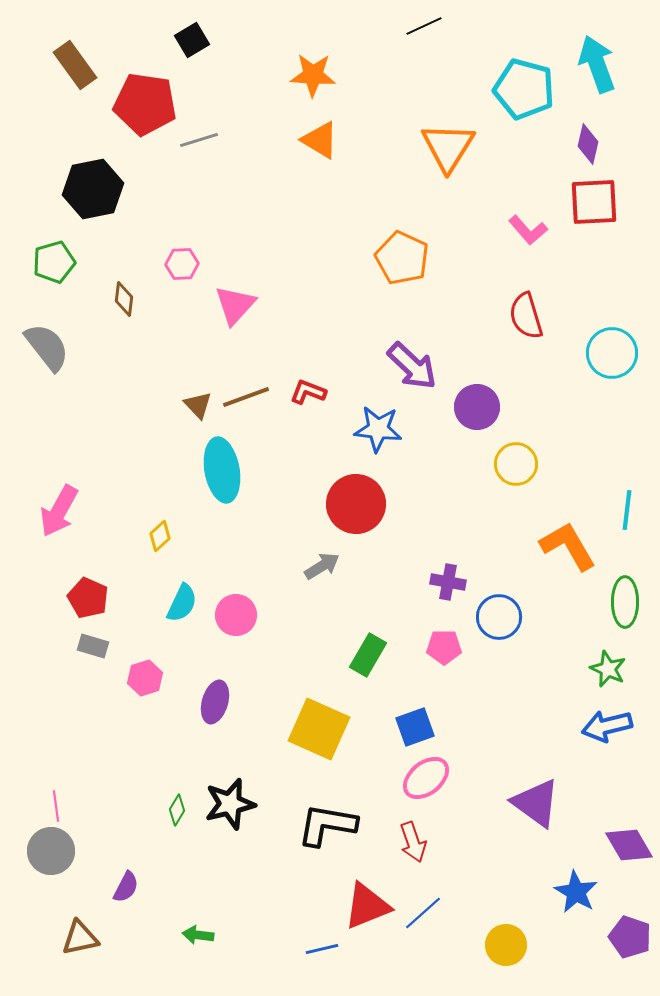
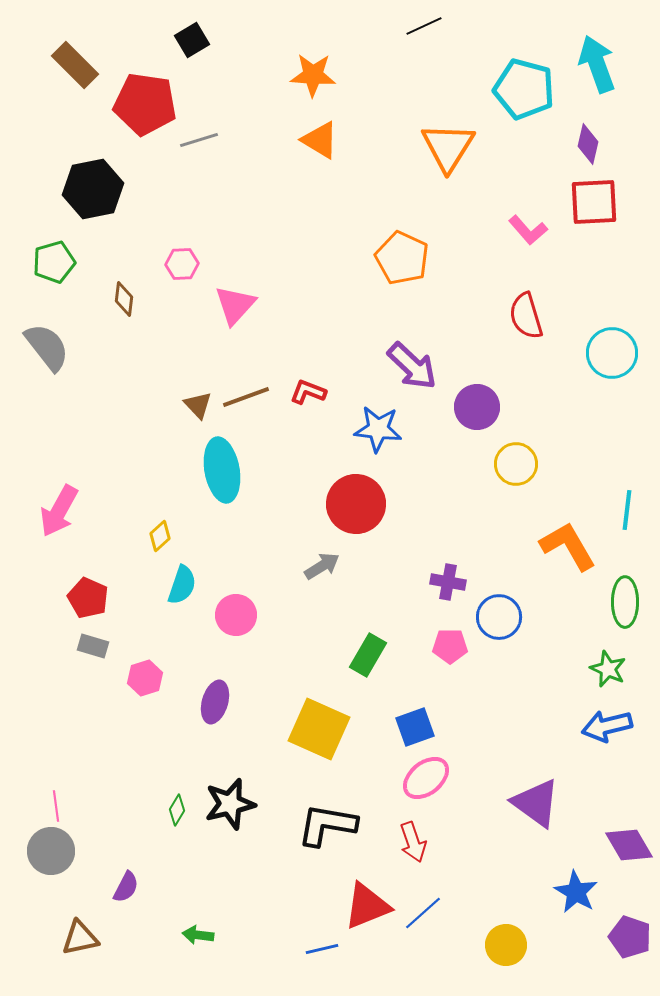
brown rectangle at (75, 65): rotated 9 degrees counterclockwise
cyan semicircle at (182, 603): moved 18 px up; rotated 6 degrees counterclockwise
pink pentagon at (444, 647): moved 6 px right, 1 px up
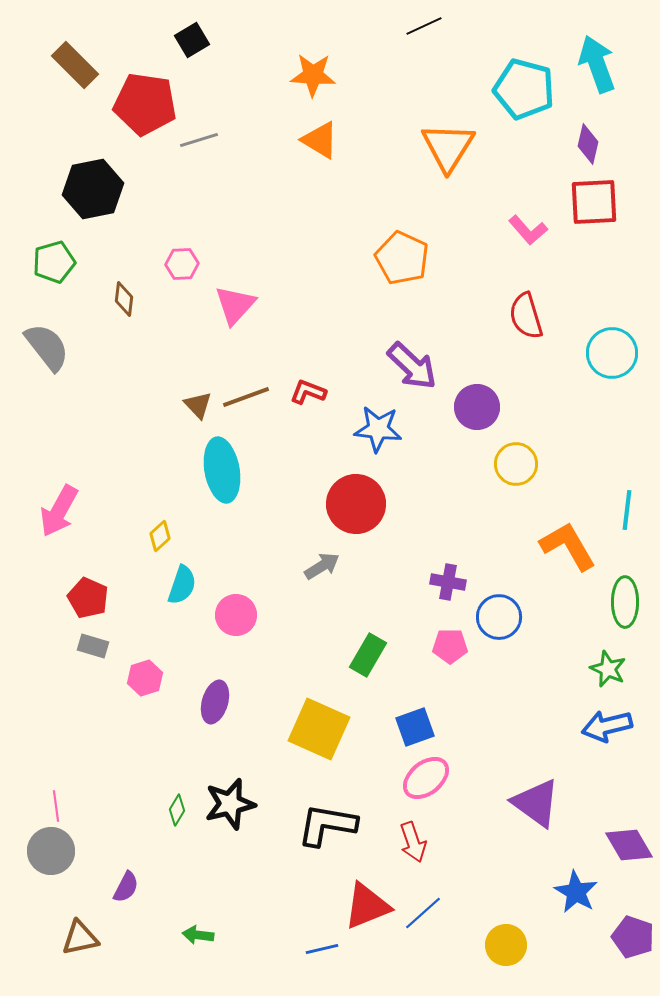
purple pentagon at (630, 937): moved 3 px right
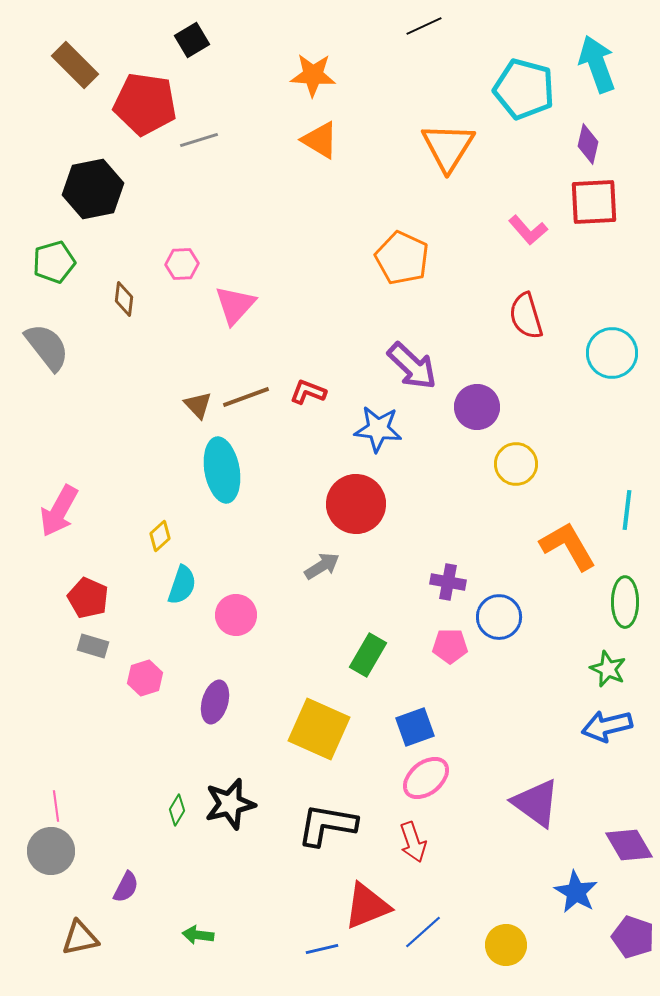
blue line at (423, 913): moved 19 px down
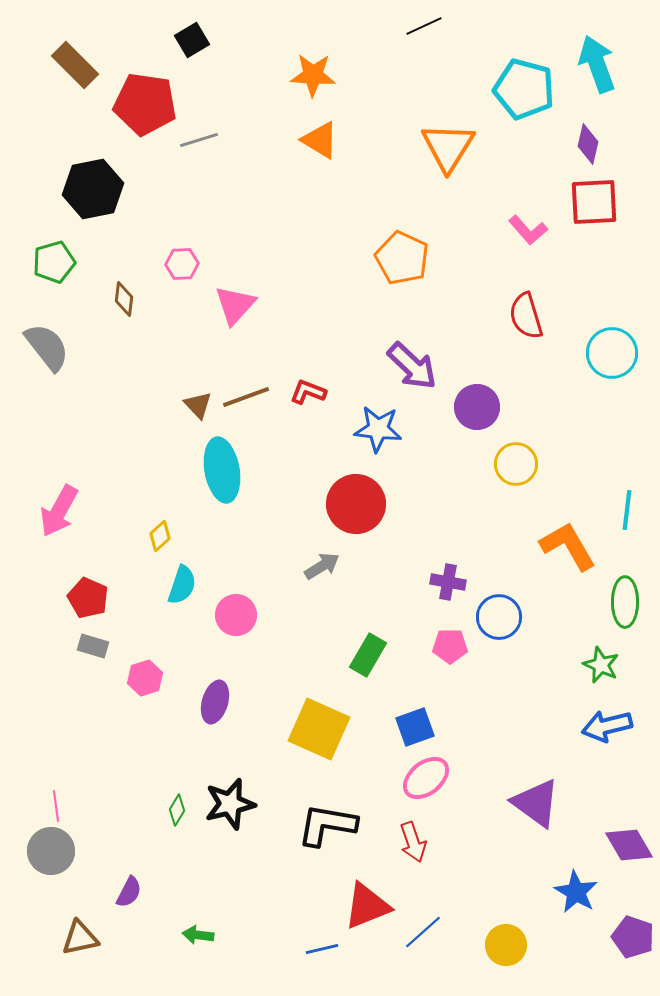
green star at (608, 669): moved 7 px left, 4 px up
purple semicircle at (126, 887): moved 3 px right, 5 px down
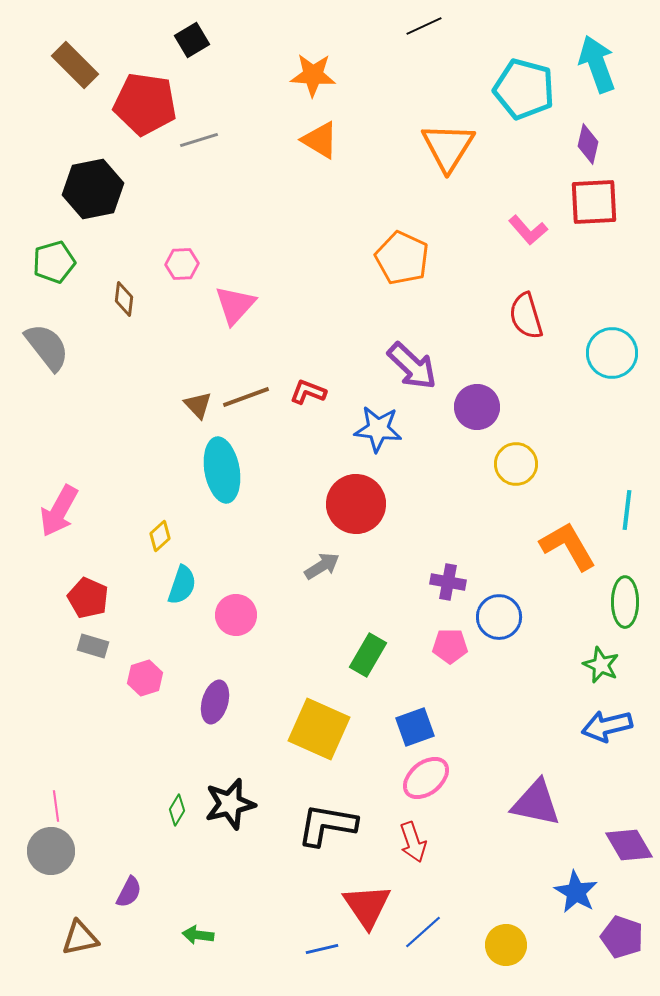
purple triangle at (536, 803): rotated 24 degrees counterclockwise
red triangle at (367, 906): rotated 42 degrees counterclockwise
purple pentagon at (633, 937): moved 11 px left
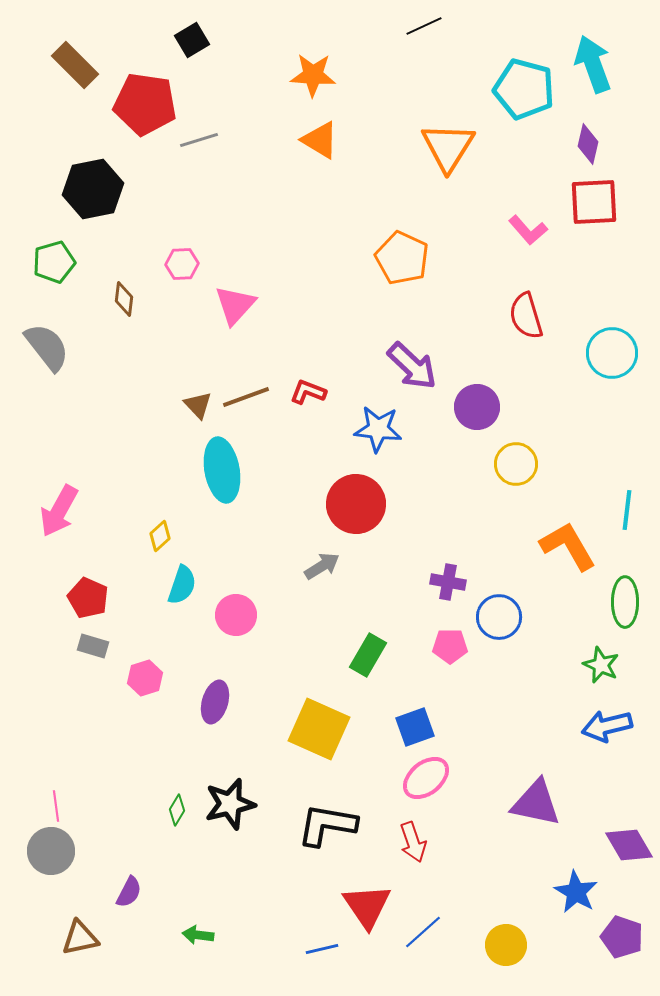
cyan arrow at (597, 64): moved 4 px left
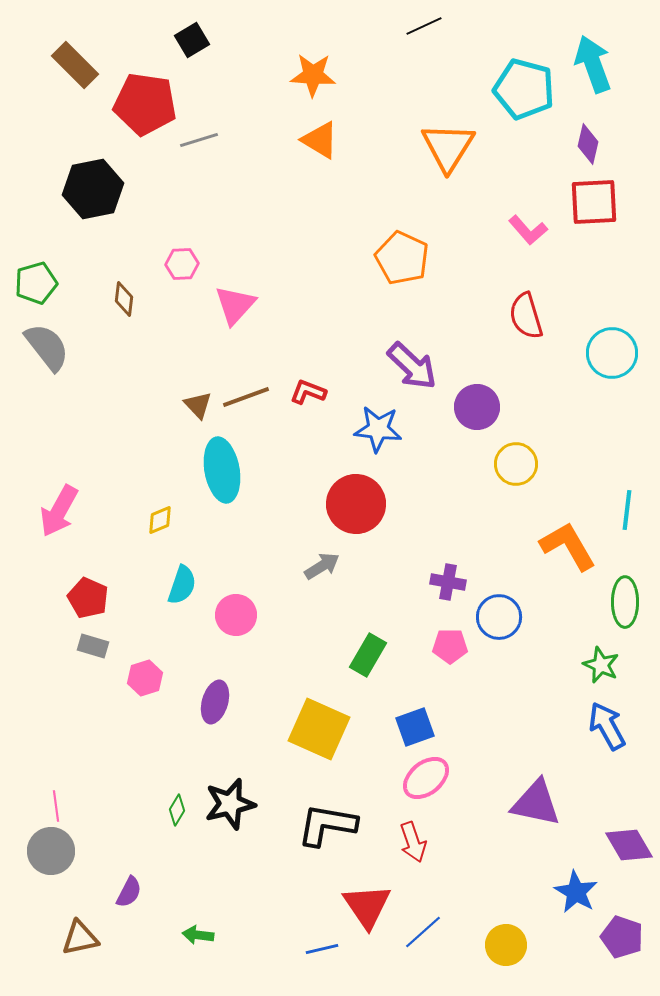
green pentagon at (54, 262): moved 18 px left, 21 px down
yellow diamond at (160, 536): moved 16 px up; rotated 20 degrees clockwise
blue arrow at (607, 726): rotated 75 degrees clockwise
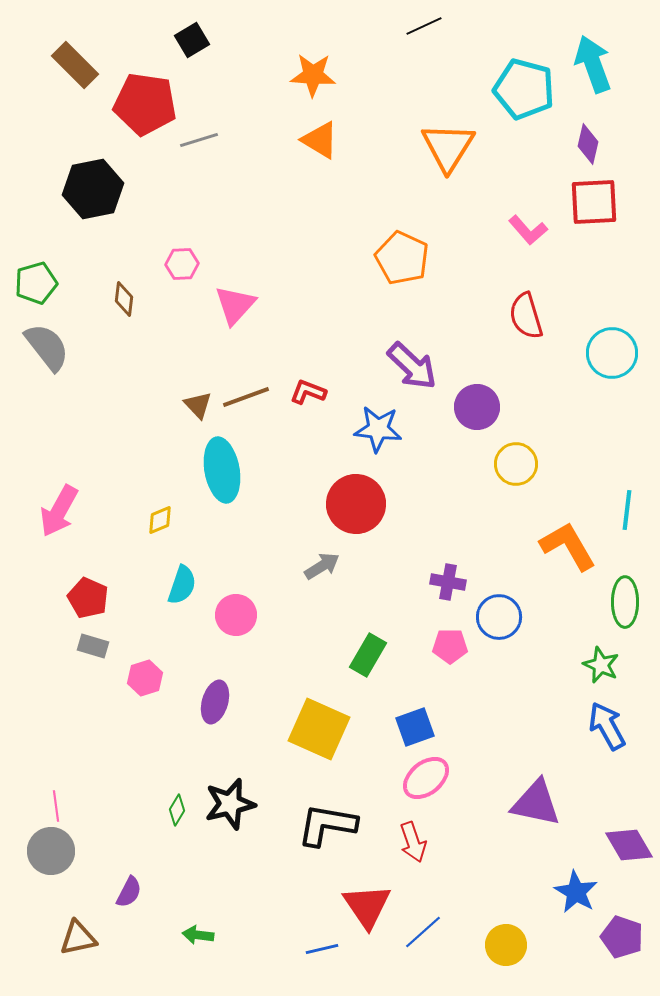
brown triangle at (80, 938): moved 2 px left
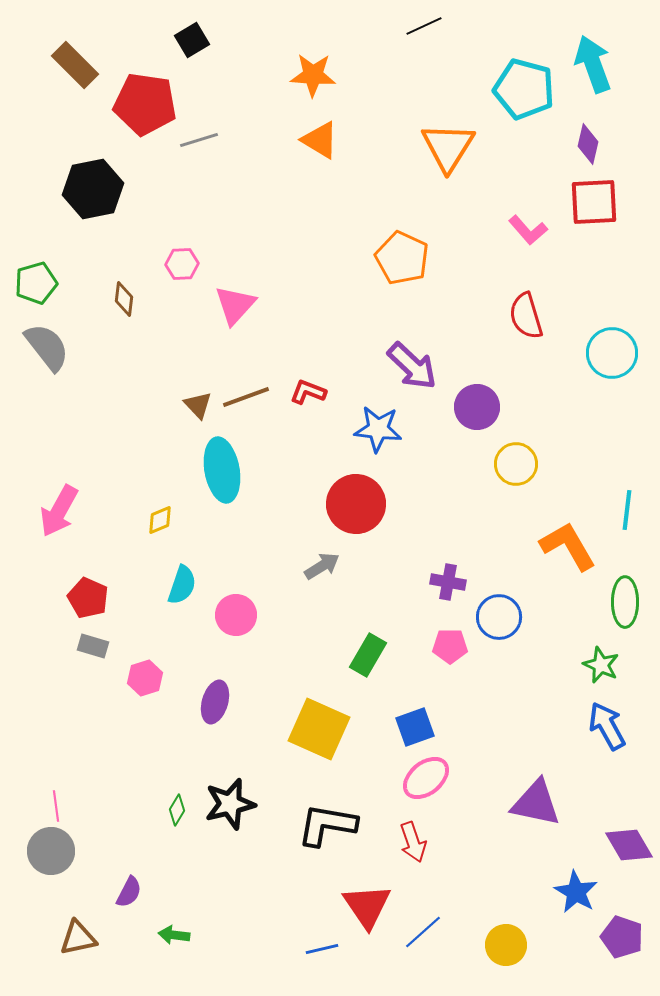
green arrow at (198, 935): moved 24 px left
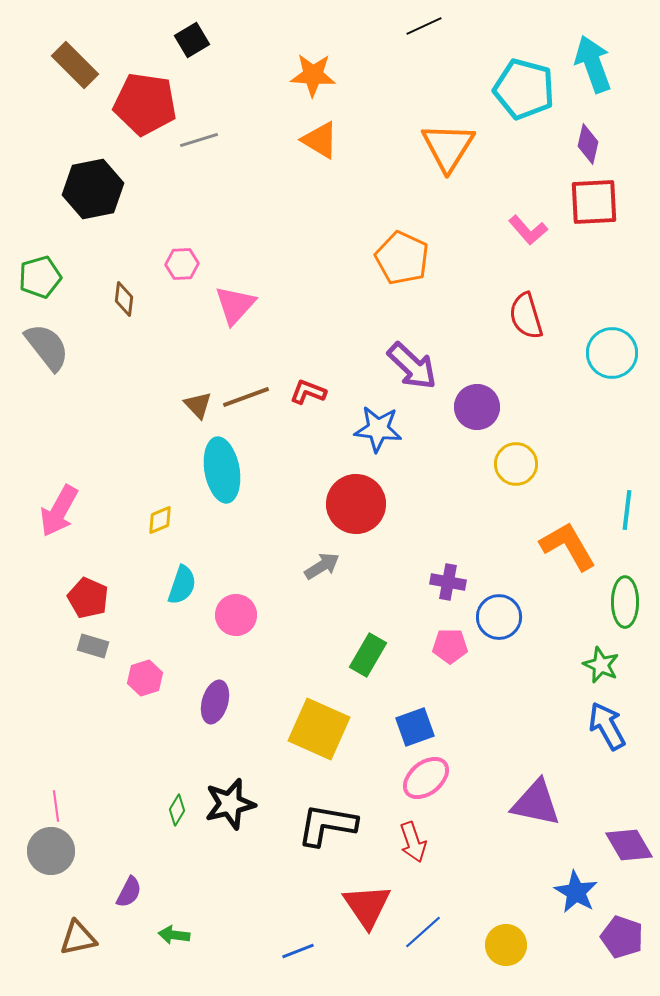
green pentagon at (36, 283): moved 4 px right, 6 px up
blue line at (322, 949): moved 24 px left, 2 px down; rotated 8 degrees counterclockwise
